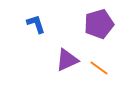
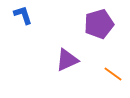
blue L-shape: moved 13 px left, 9 px up
orange line: moved 14 px right, 6 px down
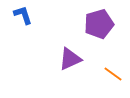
purple triangle: moved 3 px right, 1 px up
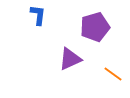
blue L-shape: moved 15 px right; rotated 25 degrees clockwise
purple pentagon: moved 4 px left, 3 px down
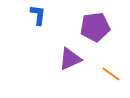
purple pentagon: rotated 8 degrees clockwise
orange line: moved 2 px left
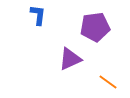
orange line: moved 3 px left, 8 px down
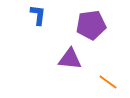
purple pentagon: moved 4 px left, 2 px up
purple triangle: rotated 30 degrees clockwise
